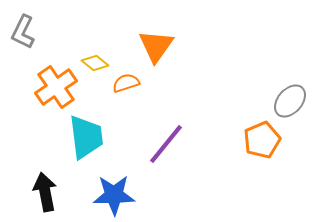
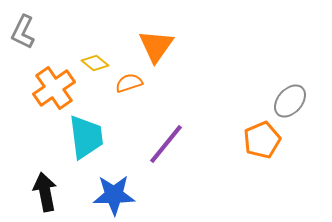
orange semicircle: moved 3 px right
orange cross: moved 2 px left, 1 px down
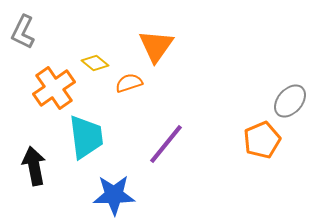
black arrow: moved 11 px left, 26 px up
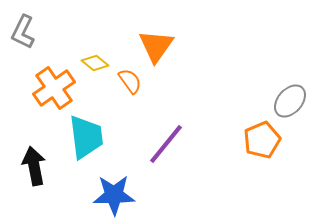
orange semicircle: moved 1 px right, 2 px up; rotated 72 degrees clockwise
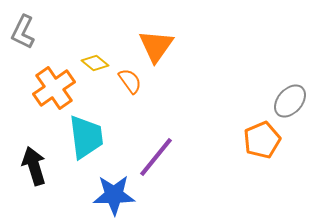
purple line: moved 10 px left, 13 px down
black arrow: rotated 6 degrees counterclockwise
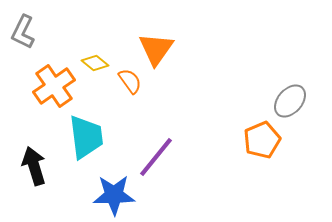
orange triangle: moved 3 px down
orange cross: moved 2 px up
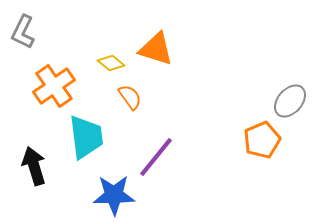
orange triangle: rotated 48 degrees counterclockwise
yellow diamond: moved 16 px right
orange semicircle: moved 16 px down
